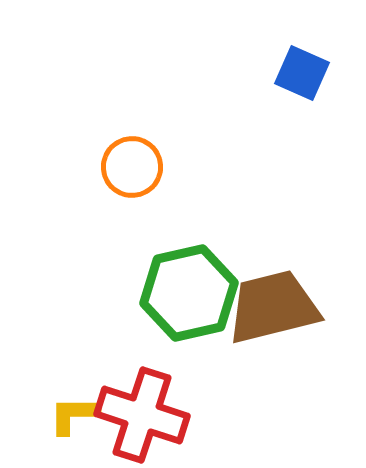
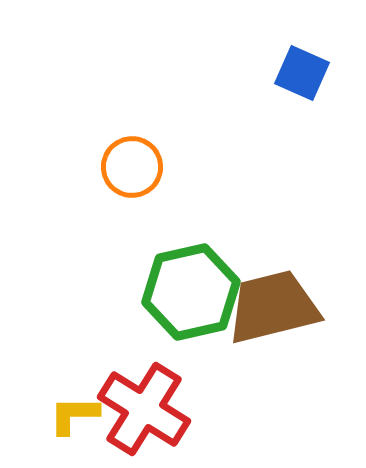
green hexagon: moved 2 px right, 1 px up
red cross: moved 2 px right, 6 px up; rotated 14 degrees clockwise
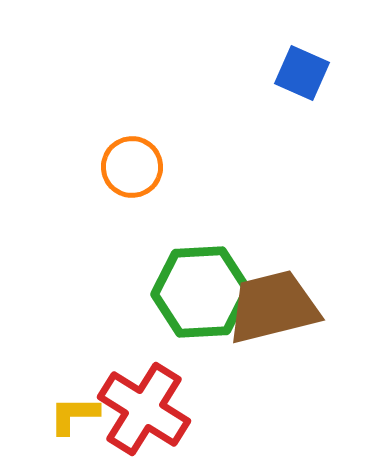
green hexagon: moved 10 px right; rotated 10 degrees clockwise
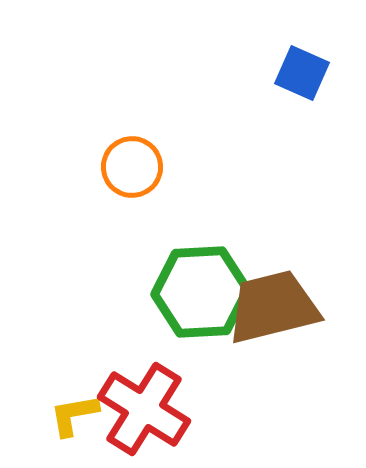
yellow L-shape: rotated 10 degrees counterclockwise
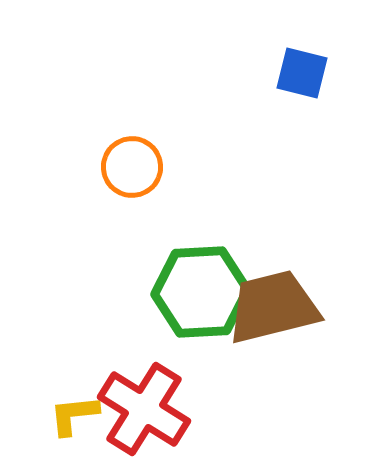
blue square: rotated 10 degrees counterclockwise
yellow L-shape: rotated 4 degrees clockwise
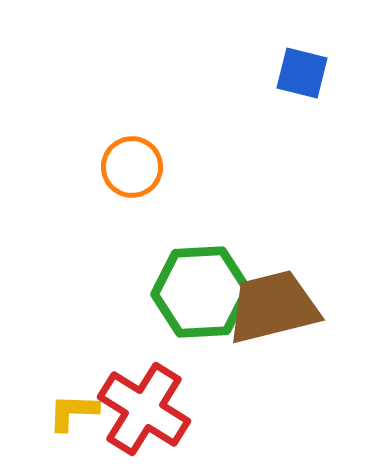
yellow L-shape: moved 1 px left, 3 px up; rotated 8 degrees clockwise
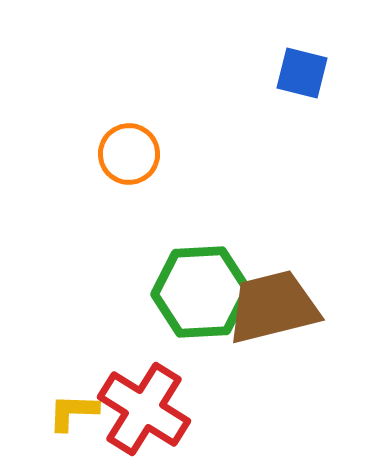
orange circle: moved 3 px left, 13 px up
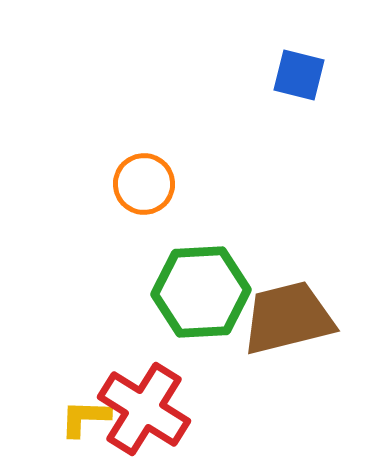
blue square: moved 3 px left, 2 px down
orange circle: moved 15 px right, 30 px down
brown trapezoid: moved 15 px right, 11 px down
yellow L-shape: moved 12 px right, 6 px down
